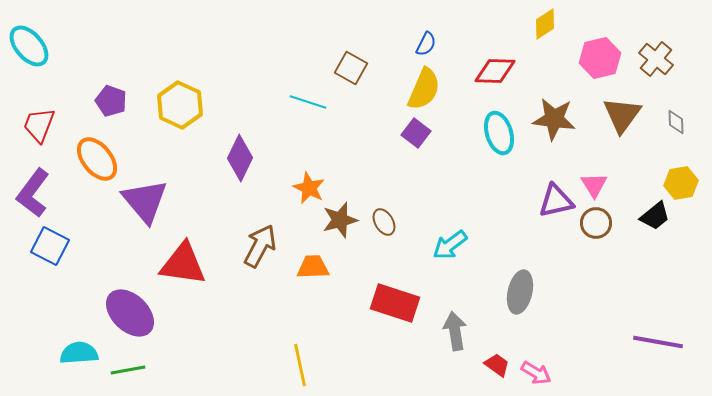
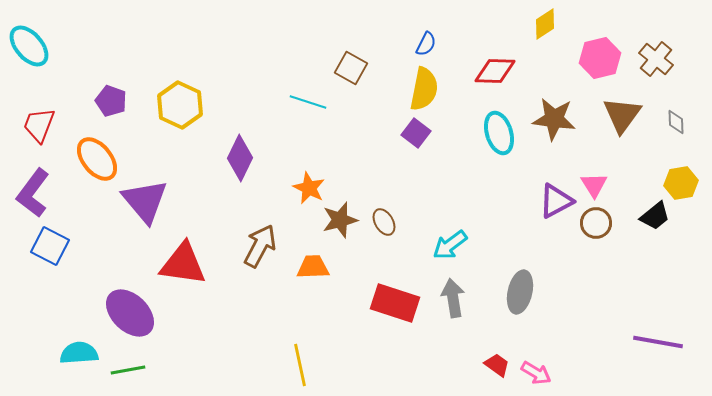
yellow semicircle at (424, 89): rotated 12 degrees counterclockwise
purple triangle at (556, 201): rotated 15 degrees counterclockwise
gray arrow at (455, 331): moved 2 px left, 33 px up
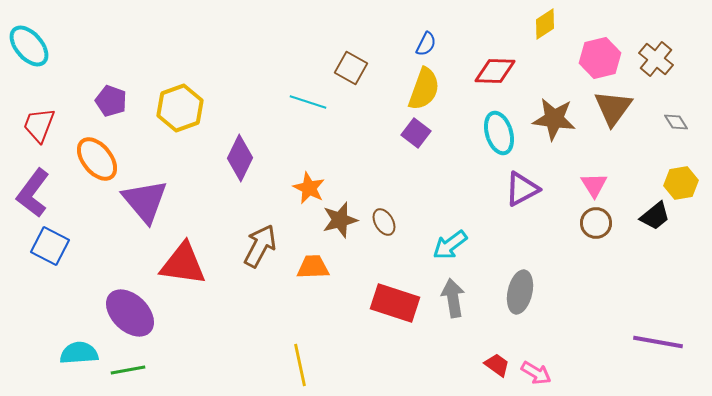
yellow semicircle at (424, 89): rotated 9 degrees clockwise
yellow hexagon at (180, 105): moved 3 px down; rotated 15 degrees clockwise
brown triangle at (622, 115): moved 9 px left, 7 px up
gray diamond at (676, 122): rotated 30 degrees counterclockwise
purple triangle at (556, 201): moved 34 px left, 12 px up
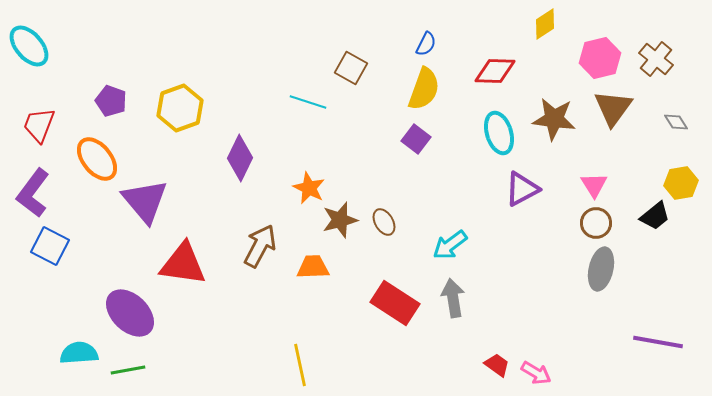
purple square at (416, 133): moved 6 px down
gray ellipse at (520, 292): moved 81 px right, 23 px up
red rectangle at (395, 303): rotated 15 degrees clockwise
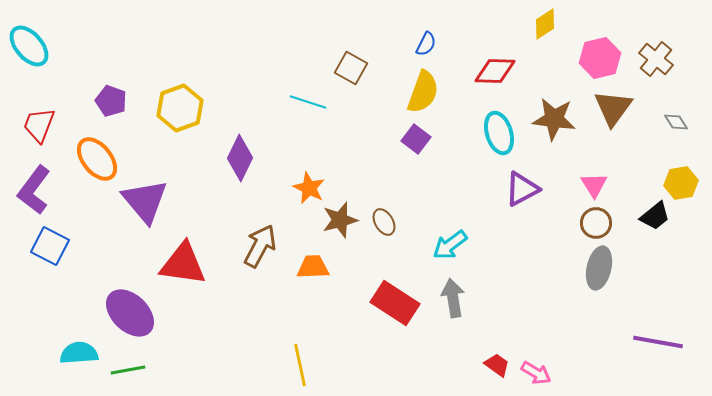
yellow semicircle at (424, 89): moved 1 px left, 3 px down
purple L-shape at (33, 193): moved 1 px right, 3 px up
gray ellipse at (601, 269): moved 2 px left, 1 px up
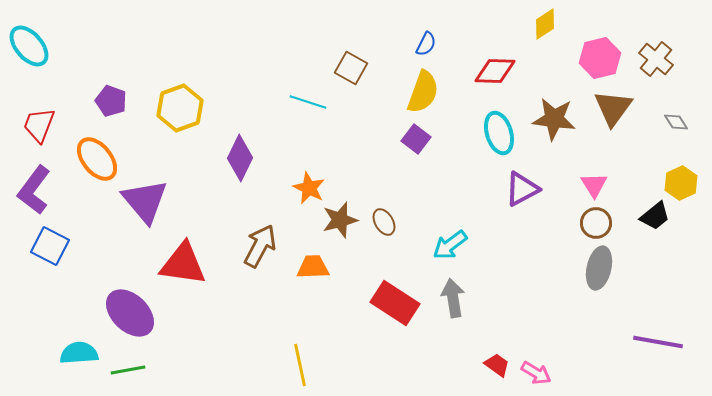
yellow hexagon at (681, 183): rotated 16 degrees counterclockwise
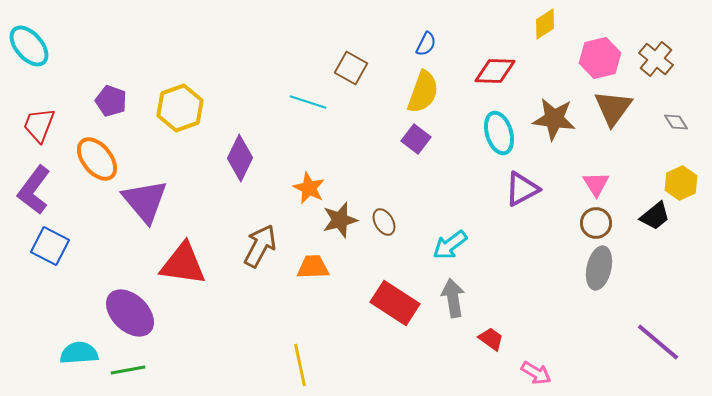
pink triangle at (594, 185): moved 2 px right, 1 px up
purple line at (658, 342): rotated 30 degrees clockwise
red trapezoid at (497, 365): moved 6 px left, 26 px up
